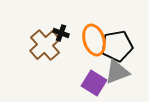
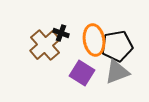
orange ellipse: rotated 8 degrees clockwise
purple square: moved 12 px left, 10 px up
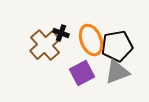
orange ellipse: moved 3 px left; rotated 12 degrees counterclockwise
purple square: rotated 30 degrees clockwise
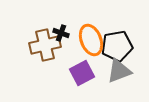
brown cross: rotated 28 degrees clockwise
gray triangle: moved 2 px right, 1 px up
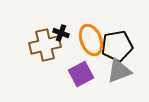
purple square: moved 1 px left, 1 px down
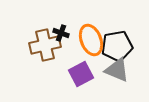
gray triangle: moved 2 px left, 1 px up; rotated 44 degrees clockwise
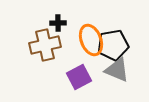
black cross: moved 3 px left, 10 px up; rotated 21 degrees counterclockwise
black pentagon: moved 4 px left, 1 px up
purple square: moved 2 px left, 3 px down
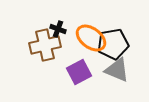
black cross: moved 6 px down; rotated 21 degrees clockwise
orange ellipse: moved 2 px up; rotated 32 degrees counterclockwise
black pentagon: moved 1 px up
purple square: moved 5 px up
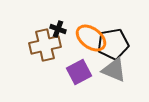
gray triangle: moved 3 px left
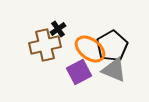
black cross: rotated 35 degrees clockwise
orange ellipse: moved 1 px left, 11 px down
black pentagon: moved 1 px left, 2 px down; rotated 20 degrees counterclockwise
